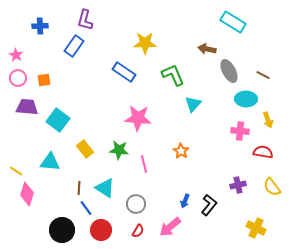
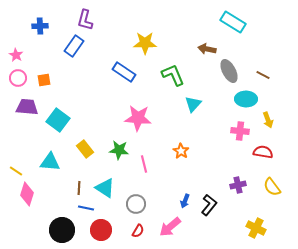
blue line at (86, 208): rotated 42 degrees counterclockwise
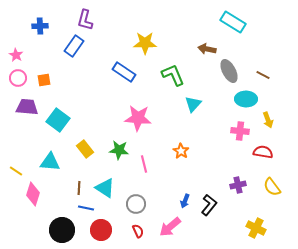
pink diamond at (27, 194): moved 6 px right
red semicircle at (138, 231): rotated 56 degrees counterclockwise
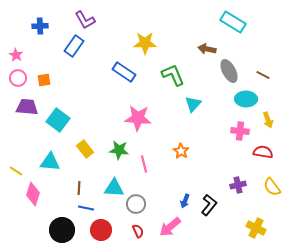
purple L-shape at (85, 20): rotated 45 degrees counterclockwise
cyan triangle at (105, 188): moved 9 px right; rotated 30 degrees counterclockwise
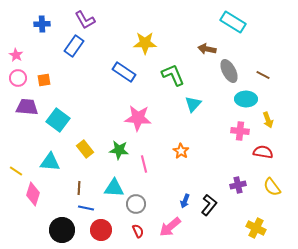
blue cross at (40, 26): moved 2 px right, 2 px up
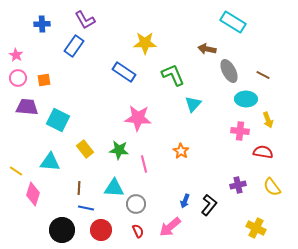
cyan square at (58, 120): rotated 10 degrees counterclockwise
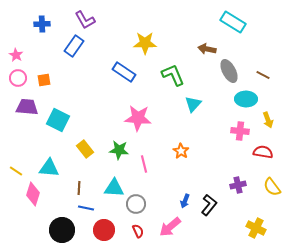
cyan triangle at (50, 162): moved 1 px left, 6 px down
red circle at (101, 230): moved 3 px right
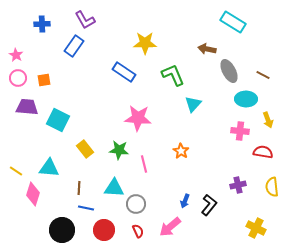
yellow semicircle at (272, 187): rotated 30 degrees clockwise
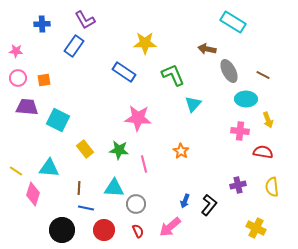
pink star at (16, 55): moved 4 px up; rotated 24 degrees counterclockwise
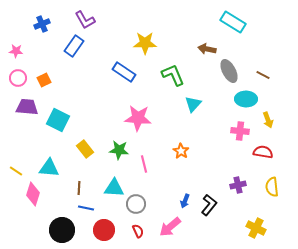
blue cross at (42, 24): rotated 21 degrees counterclockwise
orange square at (44, 80): rotated 16 degrees counterclockwise
